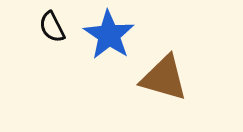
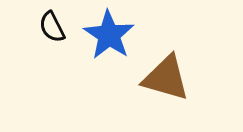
brown triangle: moved 2 px right
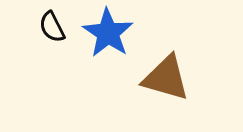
blue star: moved 1 px left, 2 px up
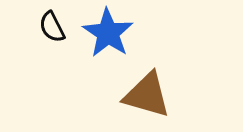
brown triangle: moved 19 px left, 17 px down
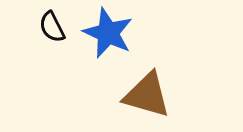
blue star: rotated 9 degrees counterclockwise
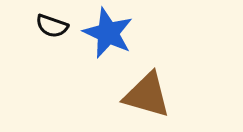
black semicircle: moved 1 px up; rotated 44 degrees counterclockwise
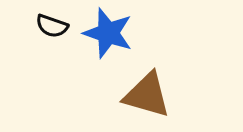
blue star: rotated 6 degrees counterclockwise
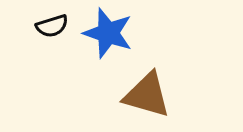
black semicircle: rotated 36 degrees counterclockwise
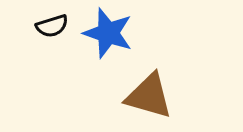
brown triangle: moved 2 px right, 1 px down
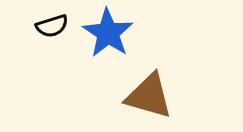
blue star: rotated 15 degrees clockwise
